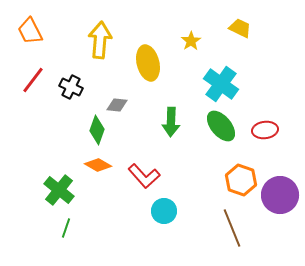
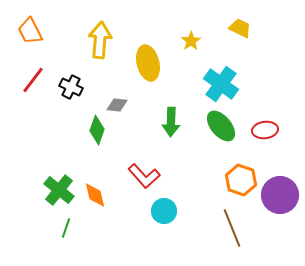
orange diamond: moved 3 px left, 30 px down; rotated 48 degrees clockwise
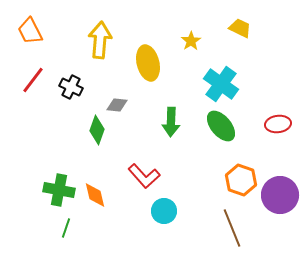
red ellipse: moved 13 px right, 6 px up
green cross: rotated 28 degrees counterclockwise
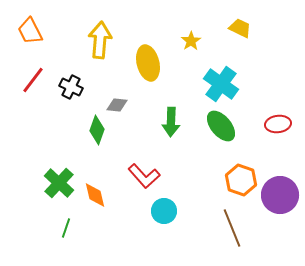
green cross: moved 7 px up; rotated 32 degrees clockwise
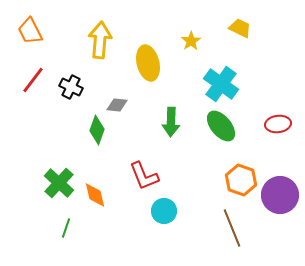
red L-shape: rotated 20 degrees clockwise
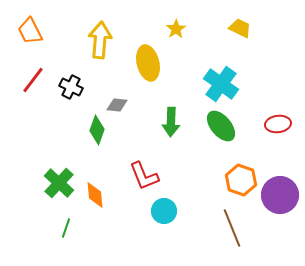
yellow star: moved 15 px left, 12 px up
orange diamond: rotated 8 degrees clockwise
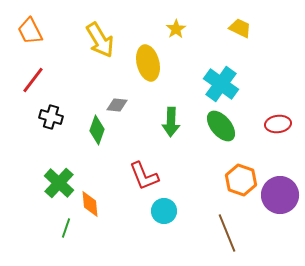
yellow arrow: rotated 144 degrees clockwise
black cross: moved 20 px left, 30 px down; rotated 10 degrees counterclockwise
orange diamond: moved 5 px left, 9 px down
brown line: moved 5 px left, 5 px down
